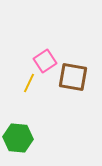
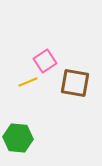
brown square: moved 2 px right, 6 px down
yellow line: moved 1 px left, 1 px up; rotated 42 degrees clockwise
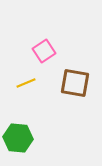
pink square: moved 1 px left, 10 px up
yellow line: moved 2 px left, 1 px down
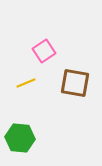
green hexagon: moved 2 px right
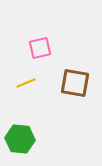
pink square: moved 4 px left, 3 px up; rotated 20 degrees clockwise
green hexagon: moved 1 px down
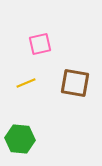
pink square: moved 4 px up
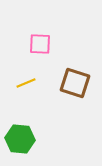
pink square: rotated 15 degrees clockwise
brown square: rotated 8 degrees clockwise
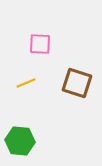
brown square: moved 2 px right
green hexagon: moved 2 px down
